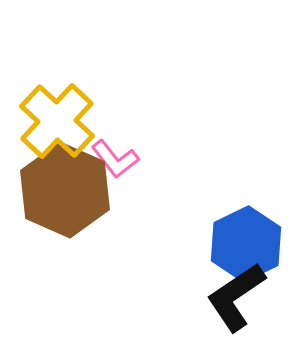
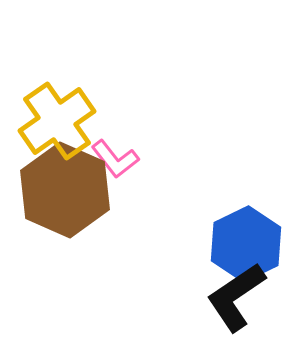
yellow cross: rotated 12 degrees clockwise
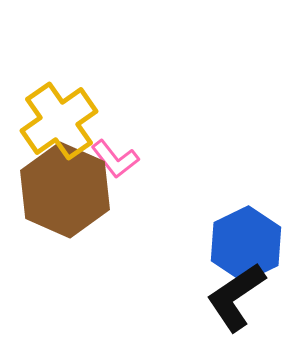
yellow cross: moved 2 px right
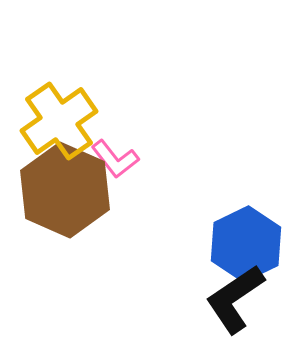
black L-shape: moved 1 px left, 2 px down
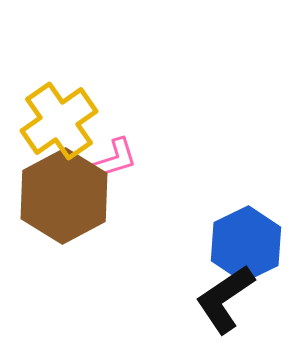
pink L-shape: rotated 69 degrees counterclockwise
brown hexagon: moved 1 px left, 6 px down; rotated 8 degrees clockwise
black L-shape: moved 10 px left
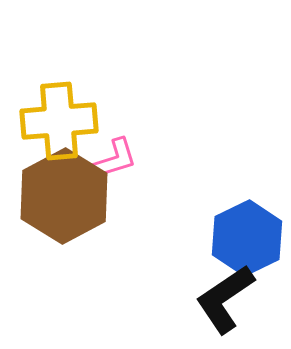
yellow cross: rotated 30 degrees clockwise
blue hexagon: moved 1 px right, 6 px up
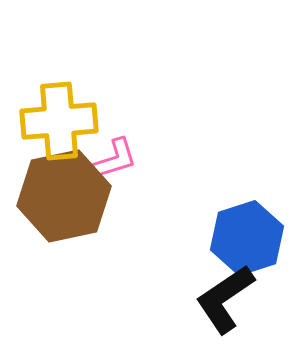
brown hexagon: rotated 16 degrees clockwise
blue hexagon: rotated 8 degrees clockwise
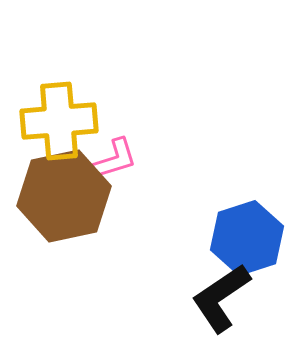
black L-shape: moved 4 px left, 1 px up
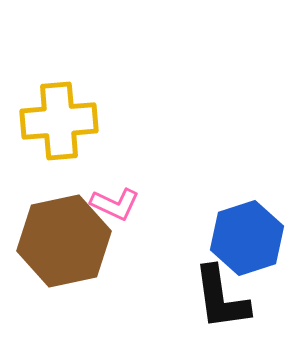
pink L-shape: moved 45 px down; rotated 42 degrees clockwise
brown hexagon: moved 45 px down
black L-shape: rotated 64 degrees counterclockwise
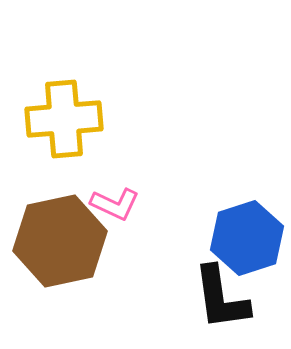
yellow cross: moved 5 px right, 2 px up
brown hexagon: moved 4 px left
